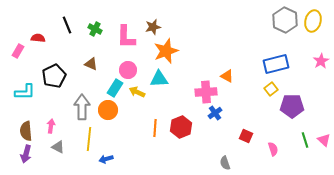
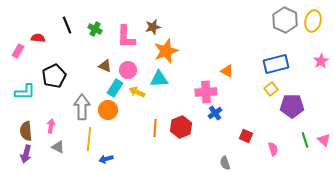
brown triangle: moved 14 px right, 2 px down
orange triangle: moved 5 px up
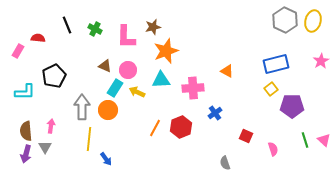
cyan triangle: moved 2 px right, 1 px down
pink cross: moved 13 px left, 4 px up
orange line: rotated 24 degrees clockwise
gray triangle: moved 13 px left; rotated 32 degrees clockwise
blue arrow: rotated 112 degrees counterclockwise
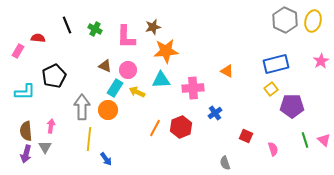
orange star: rotated 15 degrees clockwise
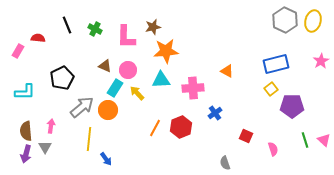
black pentagon: moved 8 px right, 2 px down
yellow arrow: moved 1 px down; rotated 21 degrees clockwise
gray arrow: rotated 50 degrees clockwise
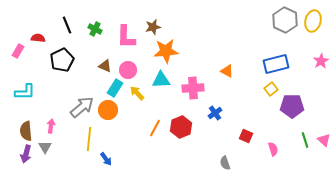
black pentagon: moved 18 px up
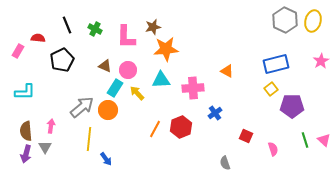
orange star: moved 2 px up
orange line: moved 1 px down
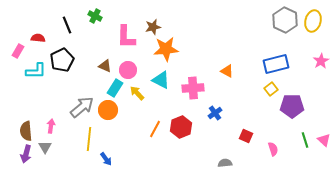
green cross: moved 13 px up
cyan triangle: rotated 30 degrees clockwise
cyan L-shape: moved 11 px right, 21 px up
gray semicircle: rotated 104 degrees clockwise
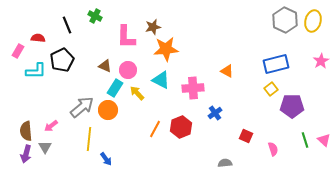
pink arrow: rotated 136 degrees counterclockwise
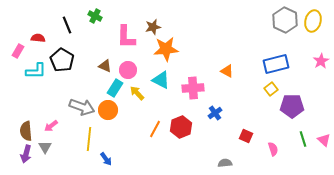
black pentagon: rotated 15 degrees counterclockwise
gray arrow: rotated 60 degrees clockwise
green line: moved 2 px left, 1 px up
